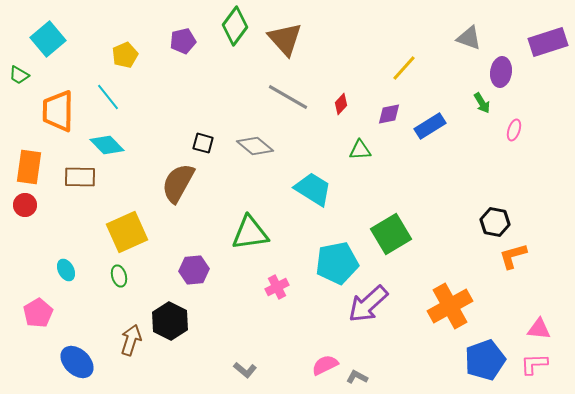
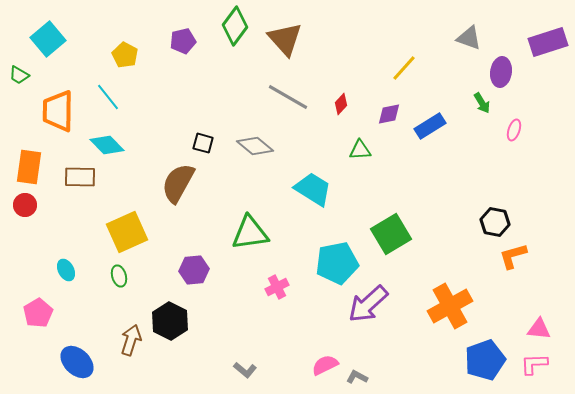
yellow pentagon at (125, 55): rotated 20 degrees counterclockwise
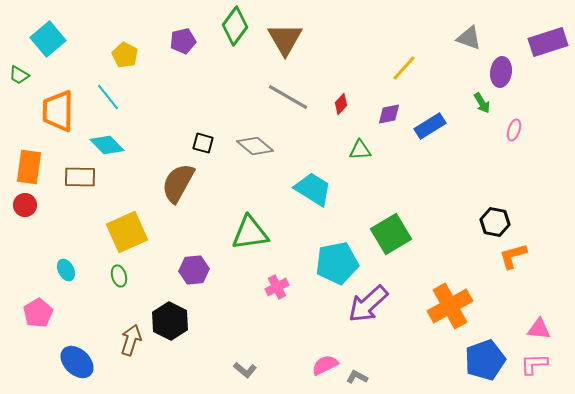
brown triangle at (285, 39): rotated 12 degrees clockwise
